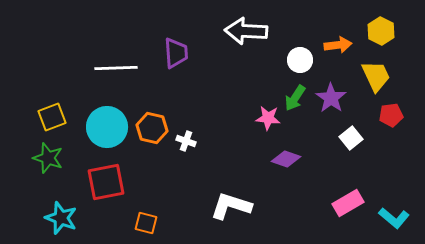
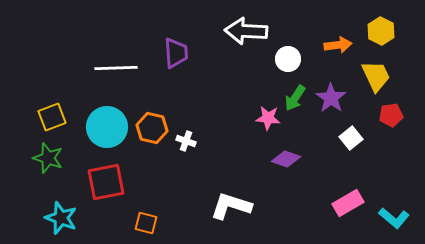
white circle: moved 12 px left, 1 px up
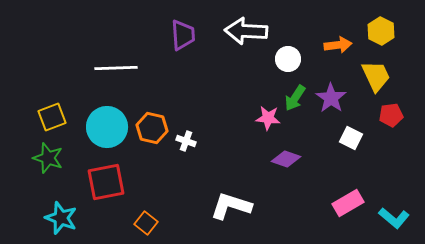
purple trapezoid: moved 7 px right, 18 px up
white square: rotated 25 degrees counterclockwise
orange square: rotated 25 degrees clockwise
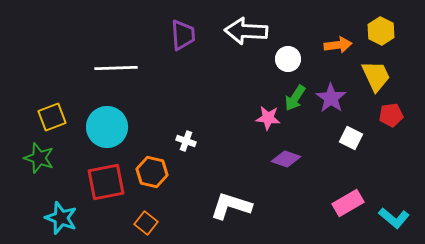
orange hexagon: moved 44 px down
green star: moved 9 px left
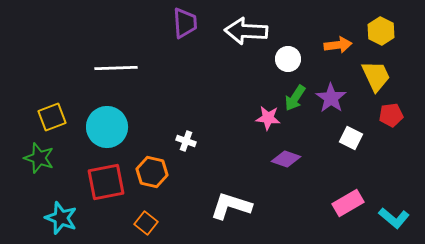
purple trapezoid: moved 2 px right, 12 px up
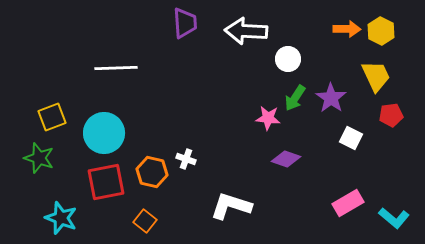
orange arrow: moved 9 px right, 16 px up; rotated 8 degrees clockwise
cyan circle: moved 3 px left, 6 px down
white cross: moved 18 px down
orange square: moved 1 px left, 2 px up
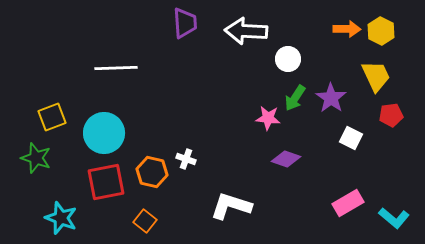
green star: moved 3 px left
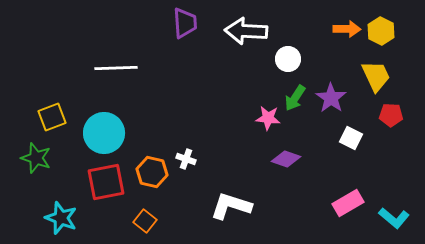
red pentagon: rotated 10 degrees clockwise
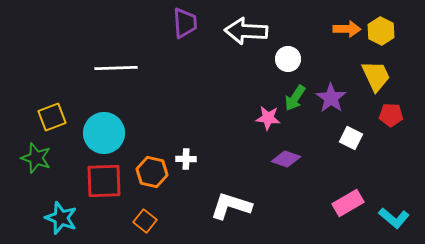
white cross: rotated 18 degrees counterclockwise
red square: moved 2 px left, 1 px up; rotated 9 degrees clockwise
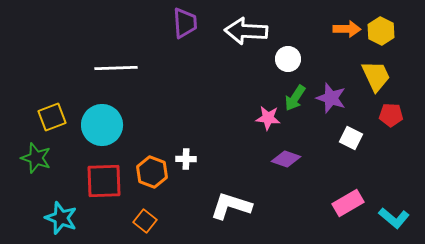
purple star: rotated 16 degrees counterclockwise
cyan circle: moved 2 px left, 8 px up
orange hexagon: rotated 8 degrees clockwise
